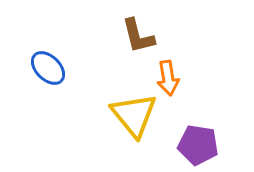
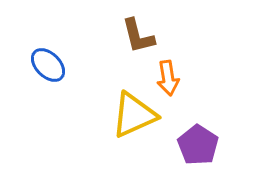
blue ellipse: moved 3 px up
yellow triangle: rotated 45 degrees clockwise
purple pentagon: rotated 24 degrees clockwise
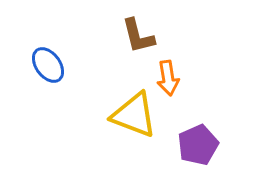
blue ellipse: rotated 9 degrees clockwise
yellow triangle: rotated 45 degrees clockwise
purple pentagon: rotated 15 degrees clockwise
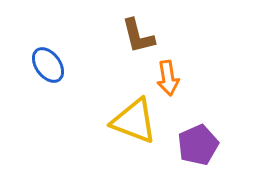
yellow triangle: moved 6 px down
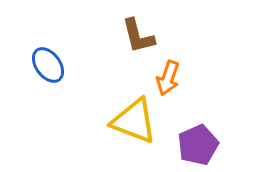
orange arrow: rotated 28 degrees clockwise
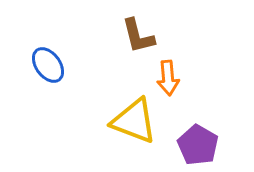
orange arrow: rotated 24 degrees counterclockwise
purple pentagon: rotated 18 degrees counterclockwise
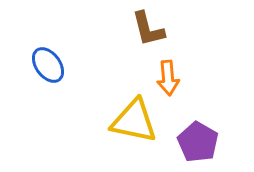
brown L-shape: moved 10 px right, 7 px up
yellow triangle: rotated 9 degrees counterclockwise
purple pentagon: moved 3 px up
